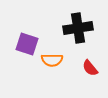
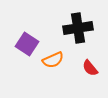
purple square: rotated 15 degrees clockwise
orange semicircle: moved 1 px right; rotated 25 degrees counterclockwise
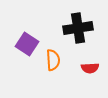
orange semicircle: rotated 70 degrees counterclockwise
red semicircle: rotated 54 degrees counterclockwise
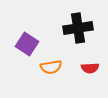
orange semicircle: moved 2 px left, 7 px down; rotated 85 degrees clockwise
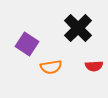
black cross: rotated 36 degrees counterclockwise
red semicircle: moved 4 px right, 2 px up
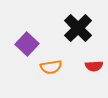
purple square: rotated 10 degrees clockwise
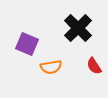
purple square: rotated 20 degrees counterclockwise
red semicircle: rotated 60 degrees clockwise
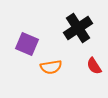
black cross: rotated 12 degrees clockwise
